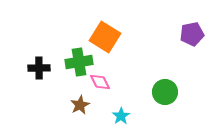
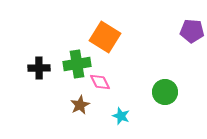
purple pentagon: moved 3 px up; rotated 15 degrees clockwise
green cross: moved 2 px left, 2 px down
cyan star: rotated 18 degrees counterclockwise
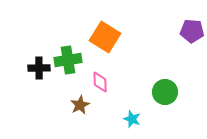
green cross: moved 9 px left, 4 px up
pink diamond: rotated 25 degrees clockwise
cyan star: moved 11 px right, 3 px down
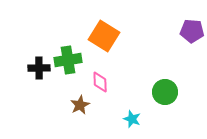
orange square: moved 1 px left, 1 px up
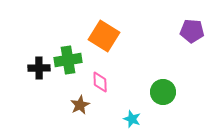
green circle: moved 2 px left
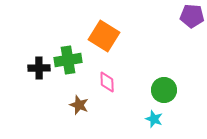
purple pentagon: moved 15 px up
pink diamond: moved 7 px right
green circle: moved 1 px right, 2 px up
brown star: moved 1 px left; rotated 24 degrees counterclockwise
cyan star: moved 22 px right
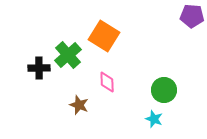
green cross: moved 5 px up; rotated 32 degrees counterclockwise
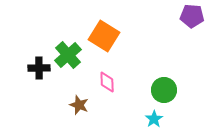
cyan star: rotated 18 degrees clockwise
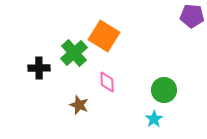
green cross: moved 6 px right, 2 px up
